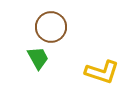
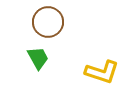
brown circle: moved 3 px left, 5 px up
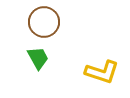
brown circle: moved 4 px left
